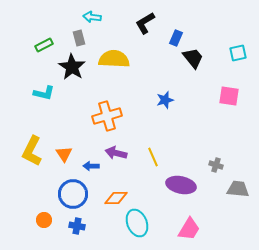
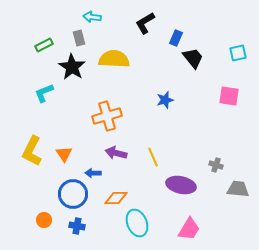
cyan L-shape: rotated 145 degrees clockwise
blue arrow: moved 2 px right, 7 px down
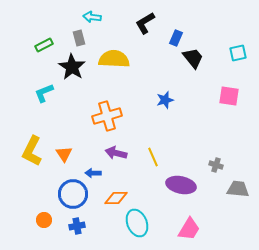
blue cross: rotated 21 degrees counterclockwise
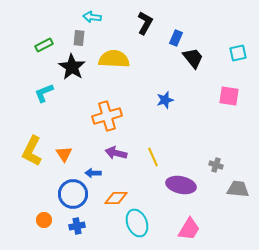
black L-shape: rotated 150 degrees clockwise
gray rectangle: rotated 21 degrees clockwise
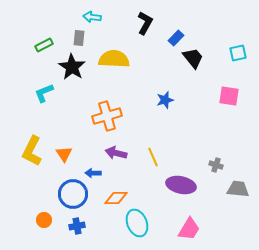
blue rectangle: rotated 21 degrees clockwise
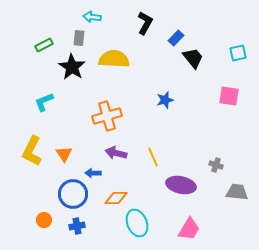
cyan L-shape: moved 9 px down
gray trapezoid: moved 1 px left, 3 px down
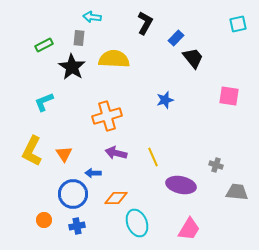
cyan square: moved 29 px up
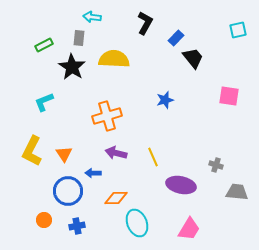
cyan square: moved 6 px down
blue circle: moved 5 px left, 3 px up
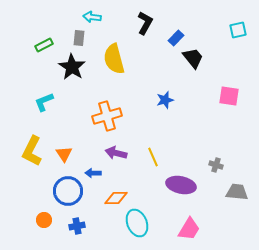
yellow semicircle: rotated 108 degrees counterclockwise
